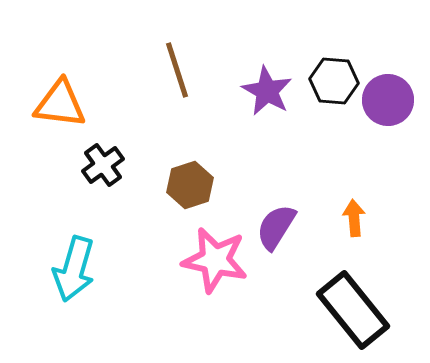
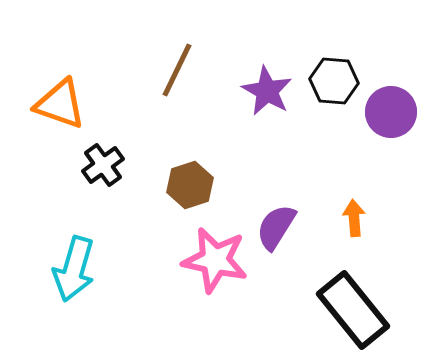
brown line: rotated 44 degrees clockwise
purple circle: moved 3 px right, 12 px down
orange triangle: rotated 12 degrees clockwise
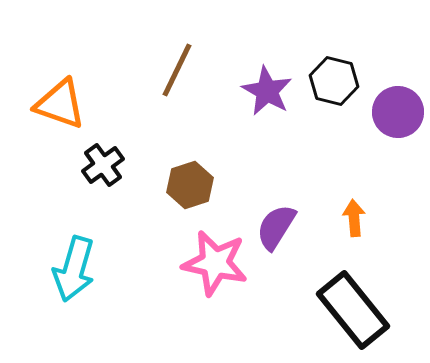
black hexagon: rotated 9 degrees clockwise
purple circle: moved 7 px right
pink star: moved 3 px down
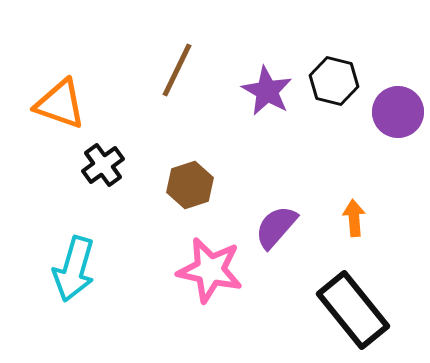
purple semicircle: rotated 9 degrees clockwise
pink star: moved 5 px left, 7 px down
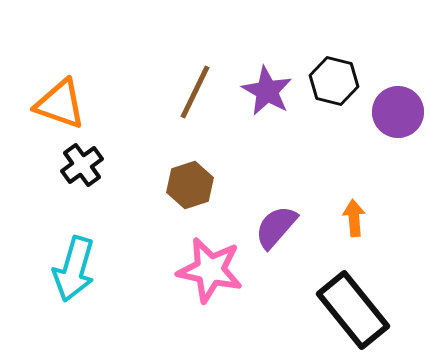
brown line: moved 18 px right, 22 px down
black cross: moved 21 px left
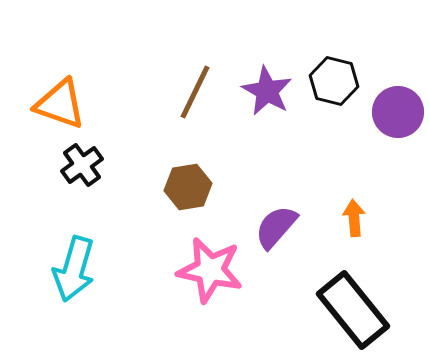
brown hexagon: moved 2 px left, 2 px down; rotated 9 degrees clockwise
